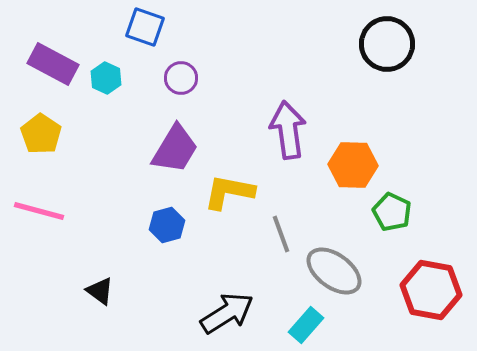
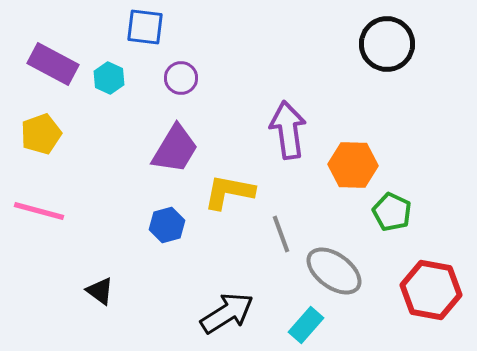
blue square: rotated 12 degrees counterclockwise
cyan hexagon: moved 3 px right
yellow pentagon: rotated 18 degrees clockwise
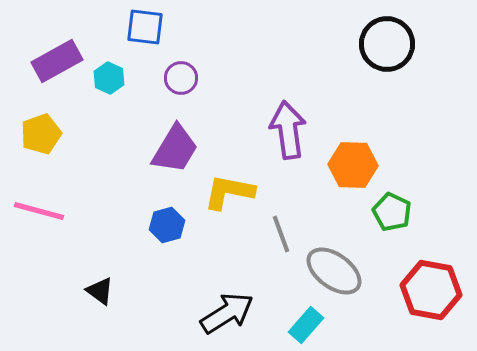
purple rectangle: moved 4 px right, 3 px up; rotated 57 degrees counterclockwise
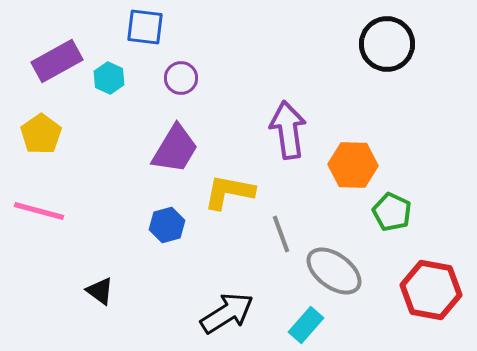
yellow pentagon: rotated 15 degrees counterclockwise
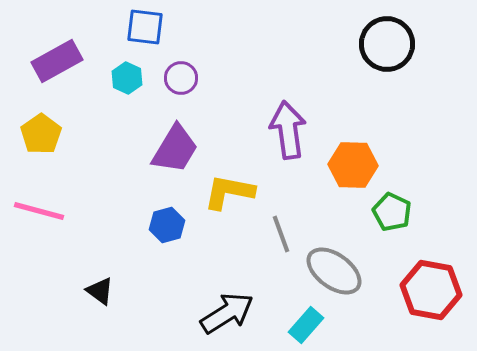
cyan hexagon: moved 18 px right
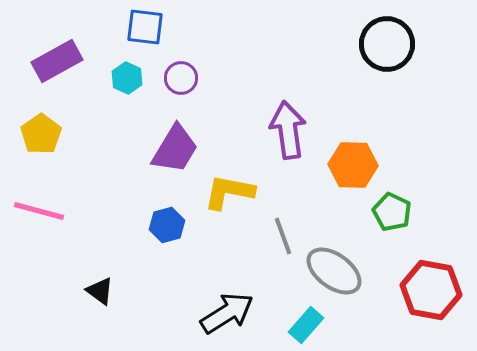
gray line: moved 2 px right, 2 px down
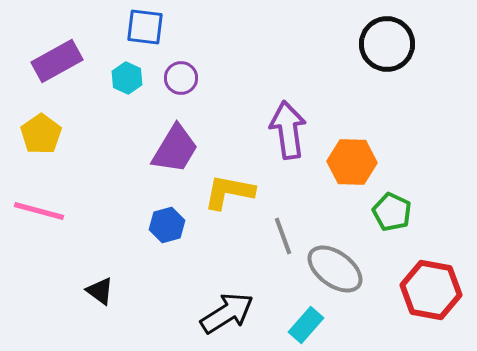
orange hexagon: moved 1 px left, 3 px up
gray ellipse: moved 1 px right, 2 px up
